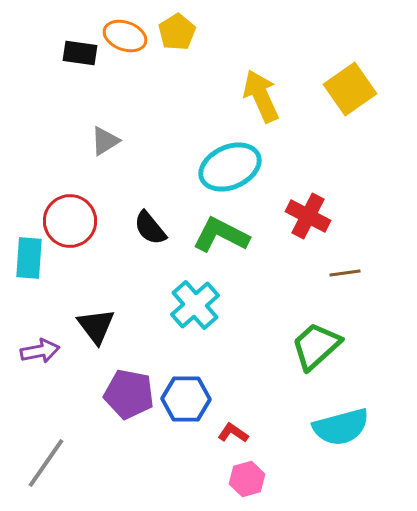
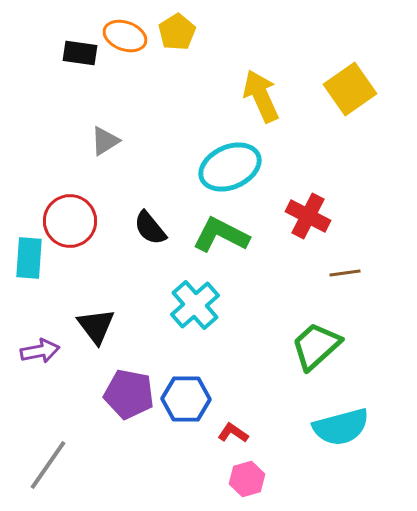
gray line: moved 2 px right, 2 px down
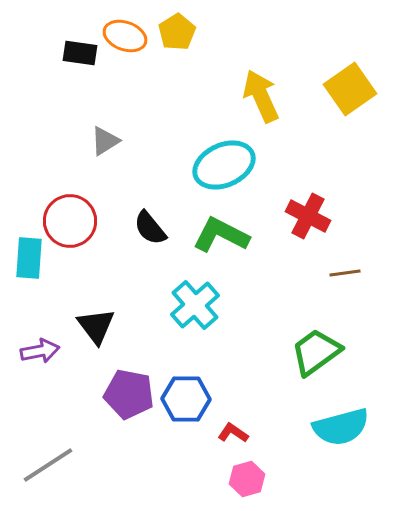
cyan ellipse: moved 6 px left, 2 px up
green trapezoid: moved 6 px down; rotated 6 degrees clockwise
gray line: rotated 22 degrees clockwise
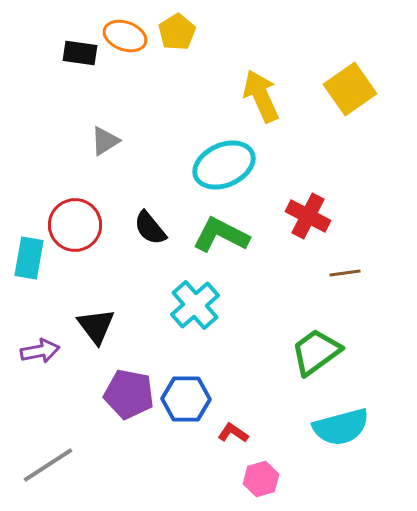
red circle: moved 5 px right, 4 px down
cyan rectangle: rotated 6 degrees clockwise
pink hexagon: moved 14 px right
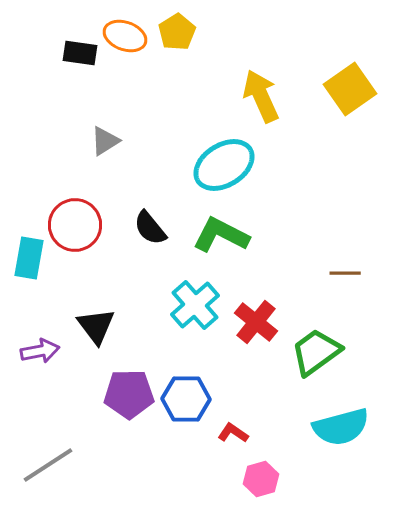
cyan ellipse: rotated 8 degrees counterclockwise
red cross: moved 52 px left, 106 px down; rotated 12 degrees clockwise
brown line: rotated 8 degrees clockwise
purple pentagon: rotated 12 degrees counterclockwise
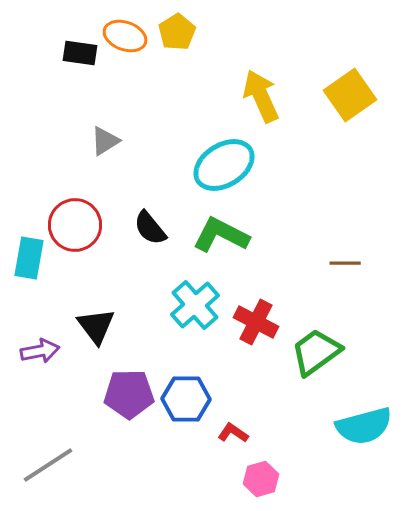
yellow square: moved 6 px down
brown line: moved 10 px up
red cross: rotated 12 degrees counterclockwise
cyan semicircle: moved 23 px right, 1 px up
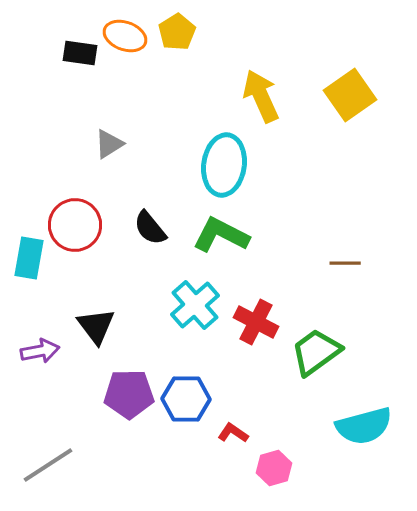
gray triangle: moved 4 px right, 3 px down
cyan ellipse: rotated 50 degrees counterclockwise
pink hexagon: moved 13 px right, 11 px up
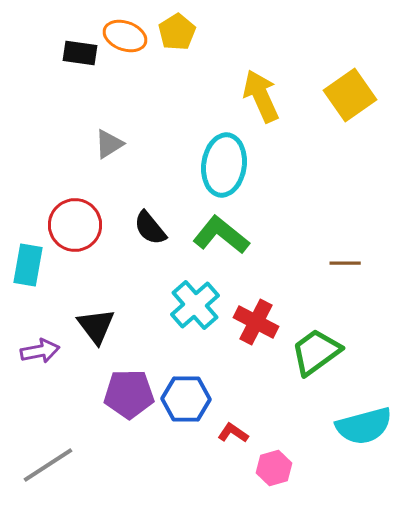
green L-shape: rotated 12 degrees clockwise
cyan rectangle: moved 1 px left, 7 px down
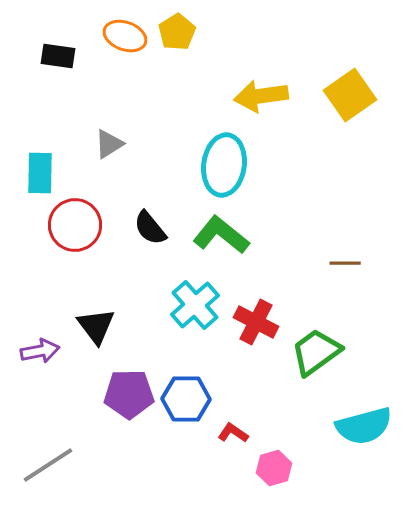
black rectangle: moved 22 px left, 3 px down
yellow arrow: rotated 74 degrees counterclockwise
cyan rectangle: moved 12 px right, 92 px up; rotated 9 degrees counterclockwise
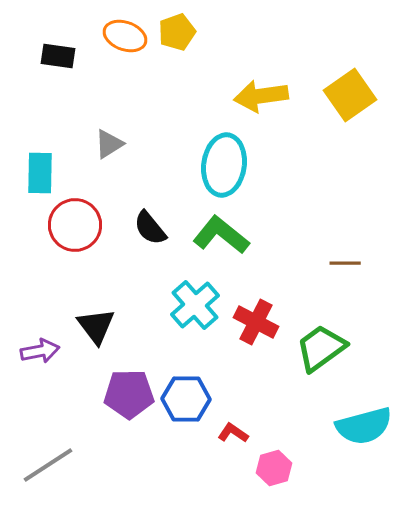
yellow pentagon: rotated 12 degrees clockwise
green trapezoid: moved 5 px right, 4 px up
